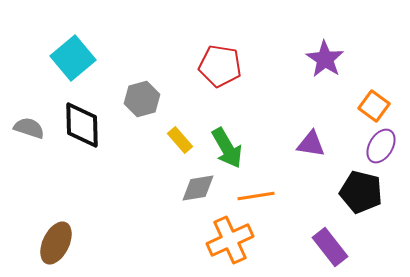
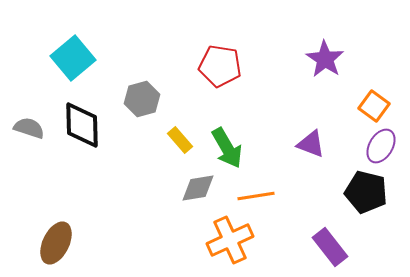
purple triangle: rotated 12 degrees clockwise
black pentagon: moved 5 px right
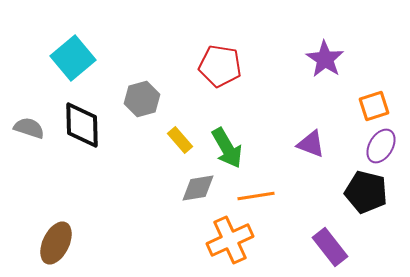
orange square: rotated 36 degrees clockwise
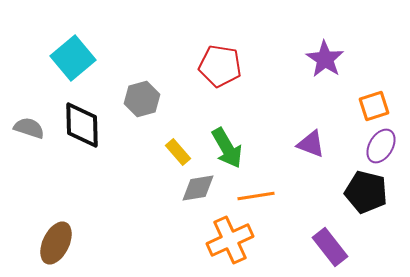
yellow rectangle: moved 2 px left, 12 px down
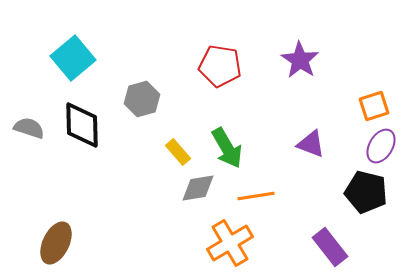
purple star: moved 25 px left, 1 px down
orange cross: moved 3 px down; rotated 6 degrees counterclockwise
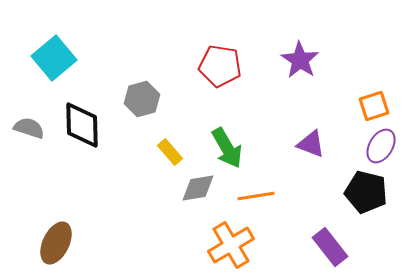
cyan square: moved 19 px left
yellow rectangle: moved 8 px left
orange cross: moved 1 px right, 2 px down
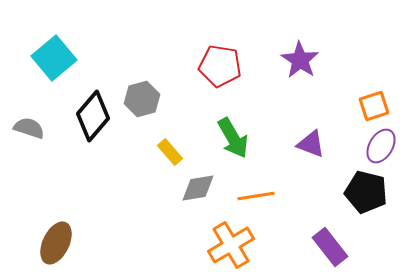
black diamond: moved 11 px right, 9 px up; rotated 42 degrees clockwise
green arrow: moved 6 px right, 10 px up
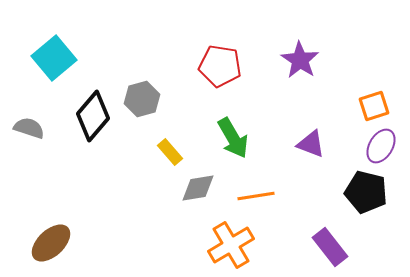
brown ellipse: moved 5 px left; rotated 21 degrees clockwise
